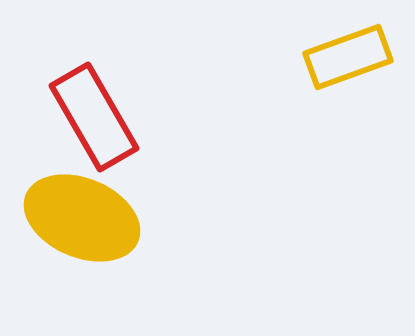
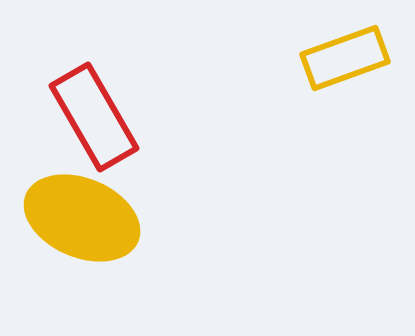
yellow rectangle: moved 3 px left, 1 px down
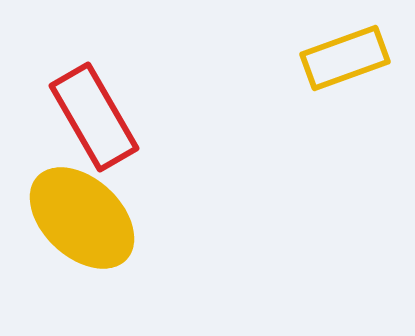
yellow ellipse: rotated 20 degrees clockwise
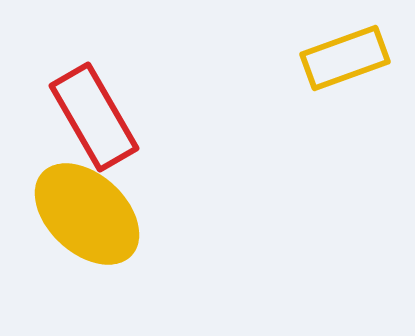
yellow ellipse: moved 5 px right, 4 px up
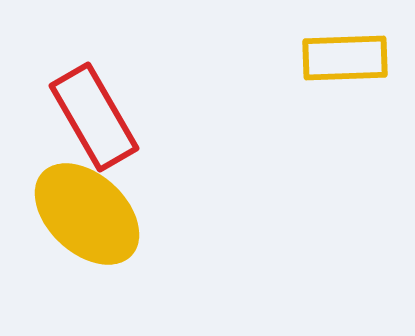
yellow rectangle: rotated 18 degrees clockwise
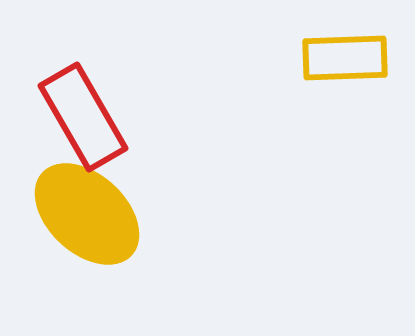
red rectangle: moved 11 px left
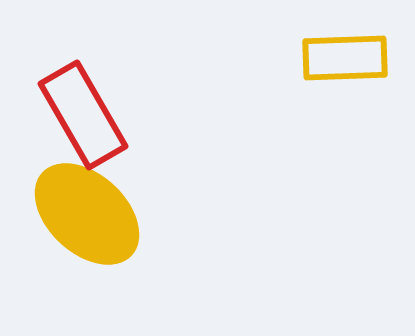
red rectangle: moved 2 px up
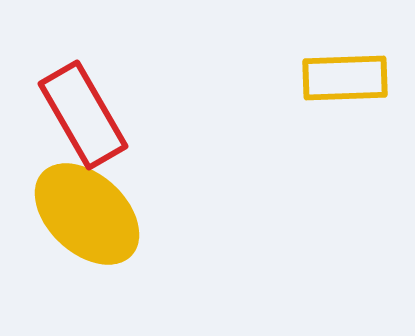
yellow rectangle: moved 20 px down
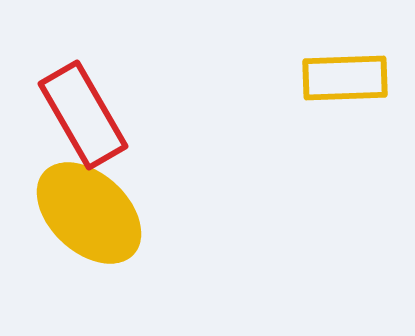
yellow ellipse: moved 2 px right, 1 px up
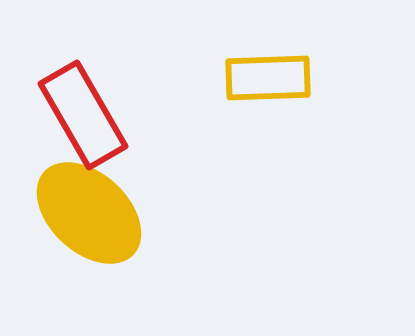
yellow rectangle: moved 77 px left
